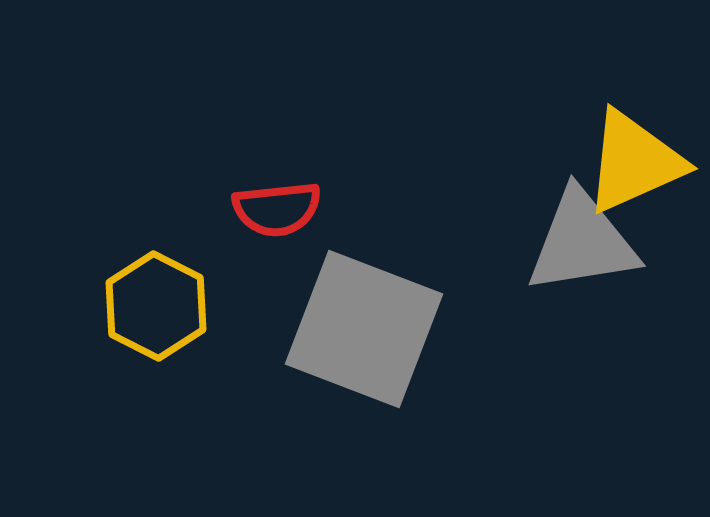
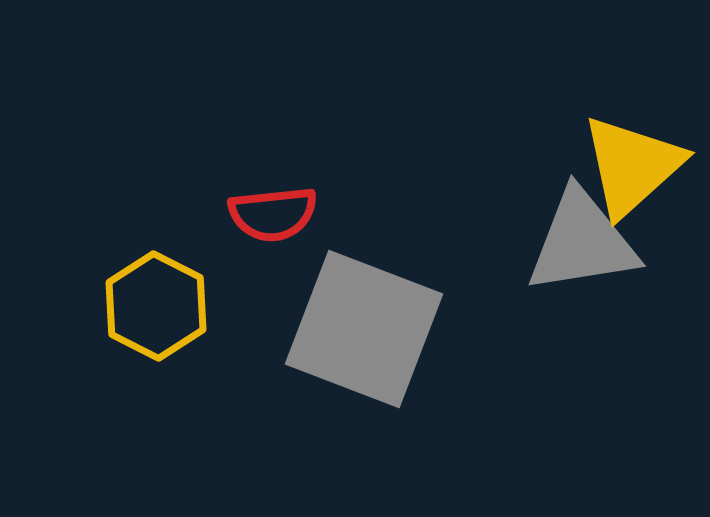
yellow triangle: moved 2 px left, 4 px down; rotated 18 degrees counterclockwise
red semicircle: moved 4 px left, 5 px down
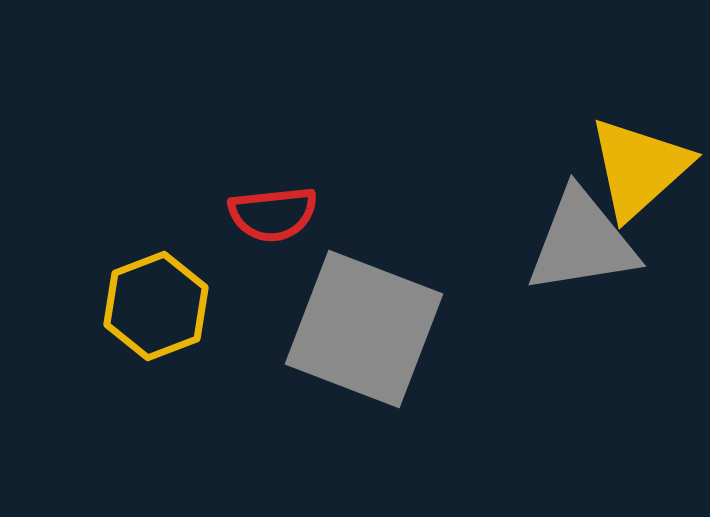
yellow triangle: moved 7 px right, 2 px down
yellow hexagon: rotated 12 degrees clockwise
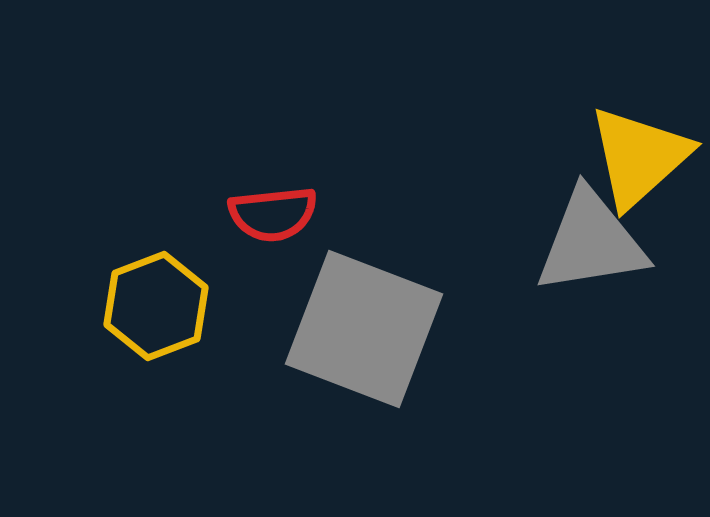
yellow triangle: moved 11 px up
gray triangle: moved 9 px right
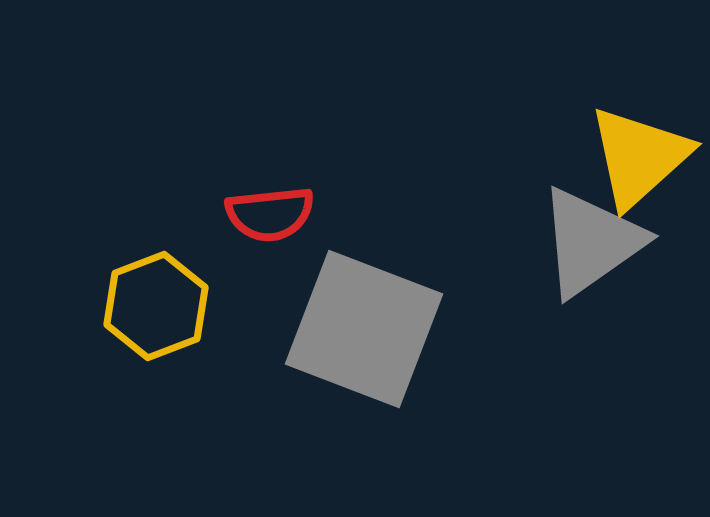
red semicircle: moved 3 px left
gray triangle: rotated 26 degrees counterclockwise
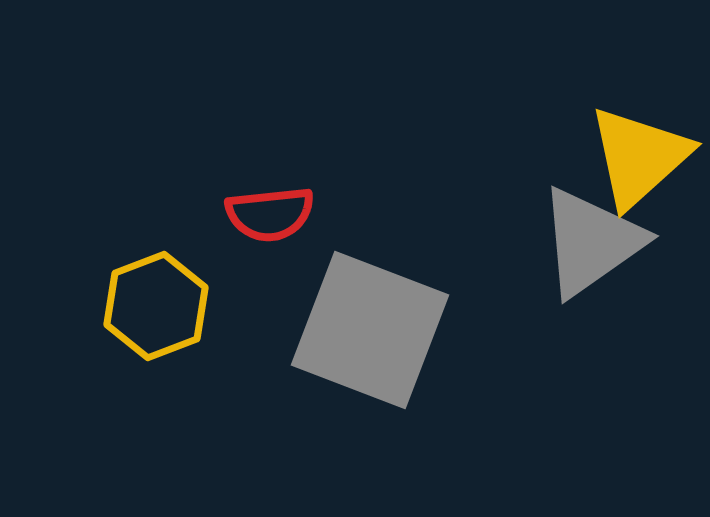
gray square: moved 6 px right, 1 px down
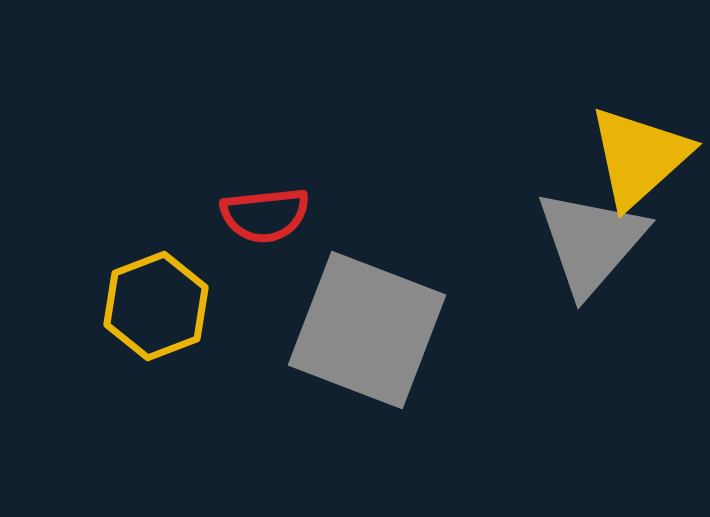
red semicircle: moved 5 px left, 1 px down
gray triangle: rotated 14 degrees counterclockwise
gray square: moved 3 px left
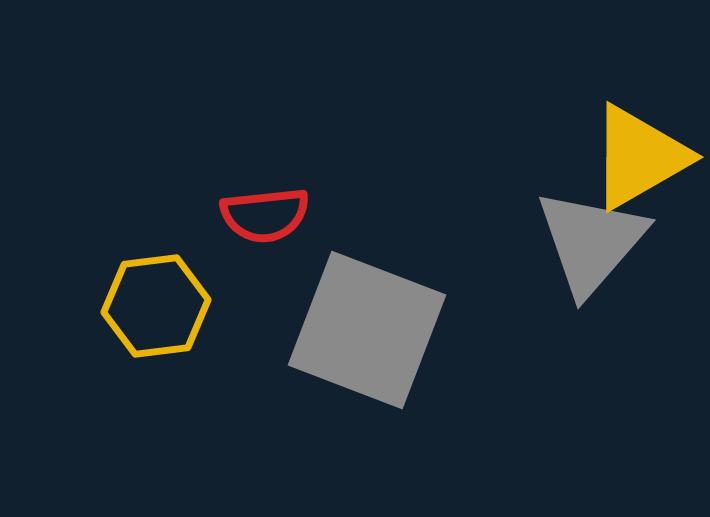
yellow triangle: rotated 12 degrees clockwise
yellow hexagon: rotated 14 degrees clockwise
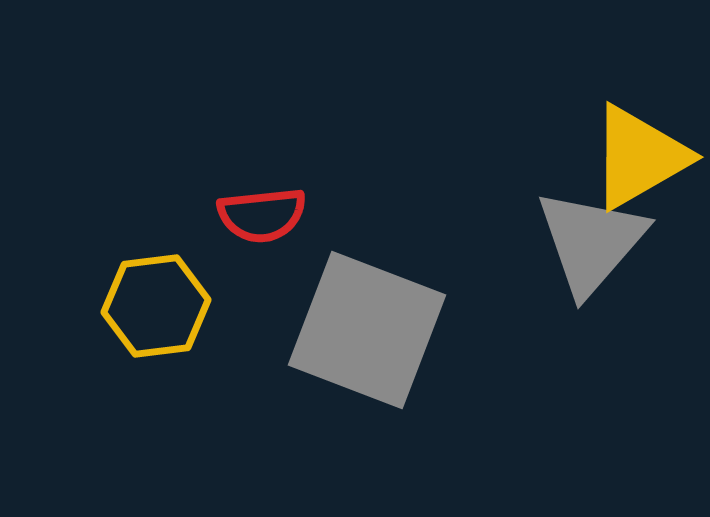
red semicircle: moved 3 px left
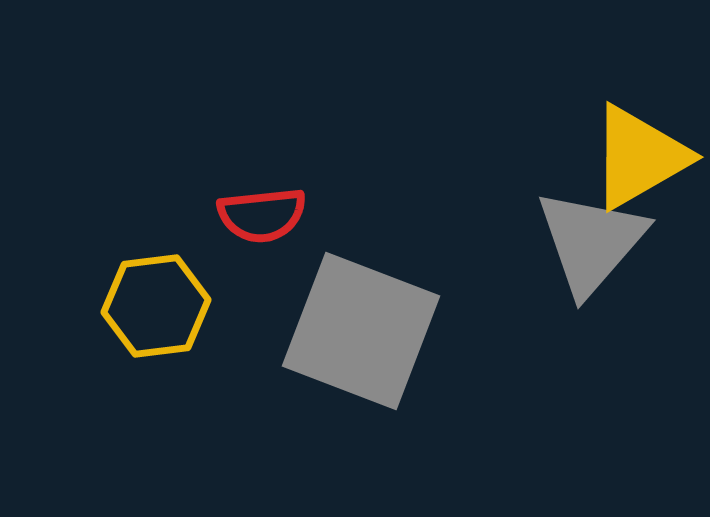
gray square: moved 6 px left, 1 px down
